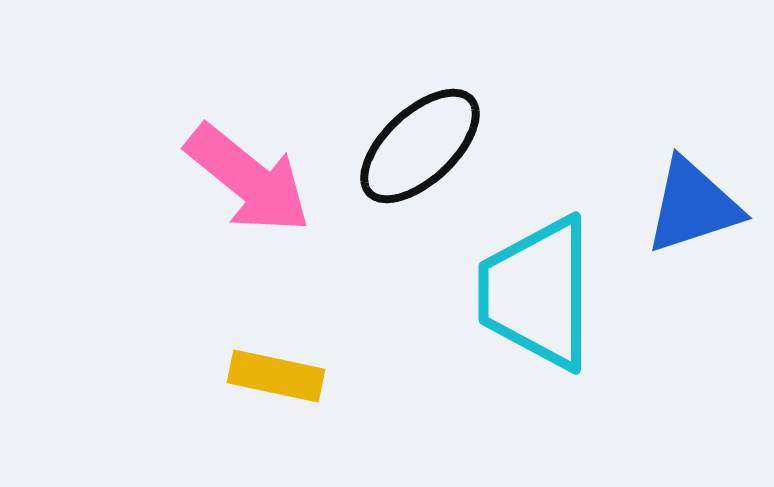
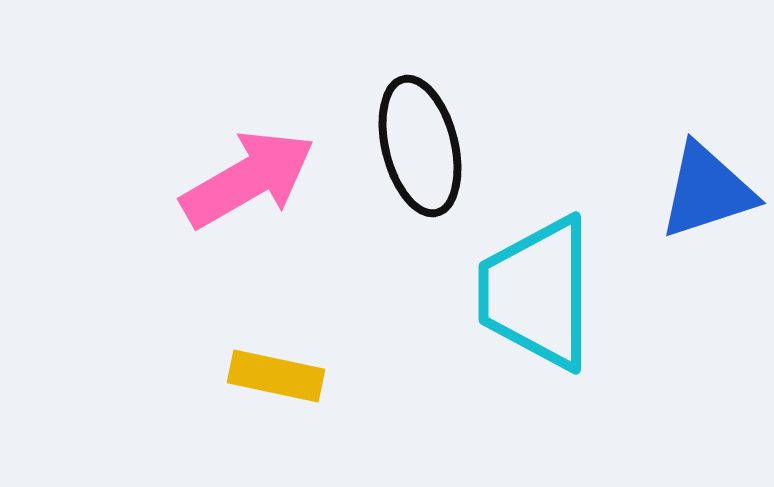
black ellipse: rotated 61 degrees counterclockwise
pink arrow: rotated 69 degrees counterclockwise
blue triangle: moved 14 px right, 15 px up
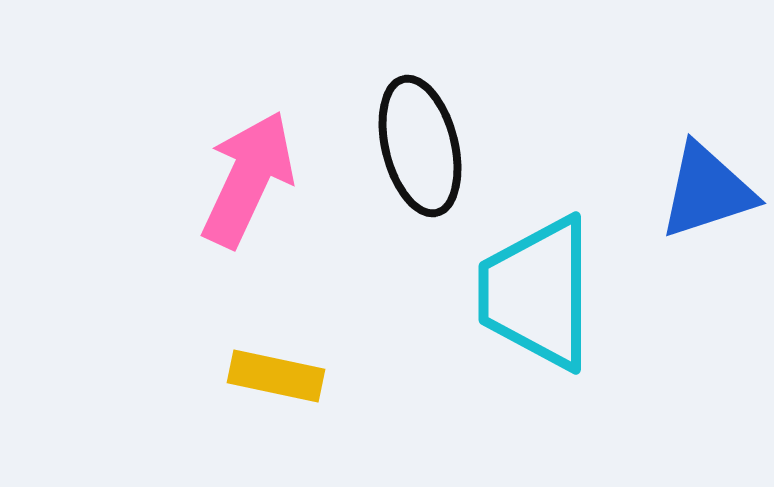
pink arrow: rotated 35 degrees counterclockwise
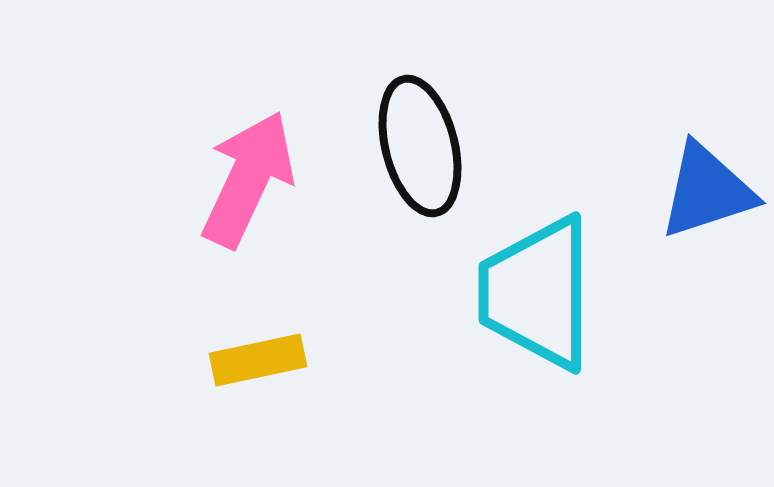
yellow rectangle: moved 18 px left, 16 px up; rotated 24 degrees counterclockwise
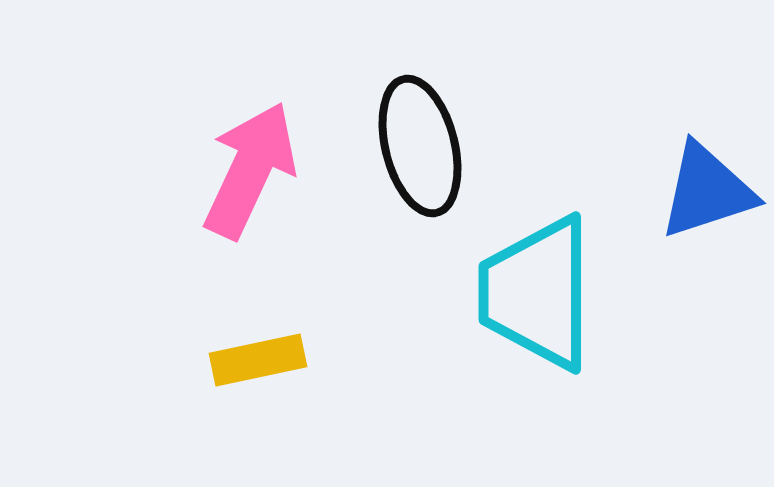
pink arrow: moved 2 px right, 9 px up
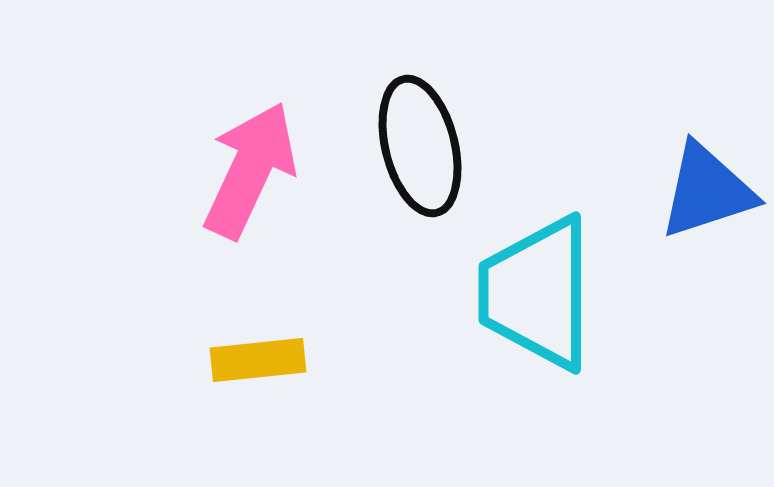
yellow rectangle: rotated 6 degrees clockwise
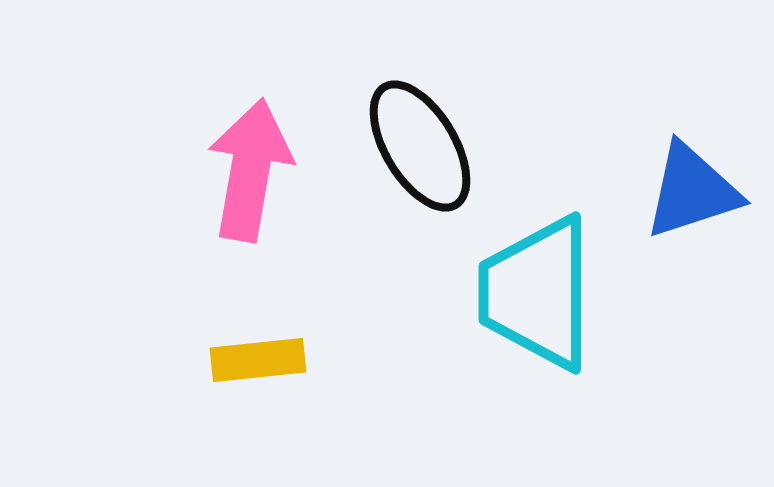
black ellipse: rotated 17 degrees counterclockwise
pink arrow: rotated 15 degrees counterclockwise
blue triangle: moved 15 px left
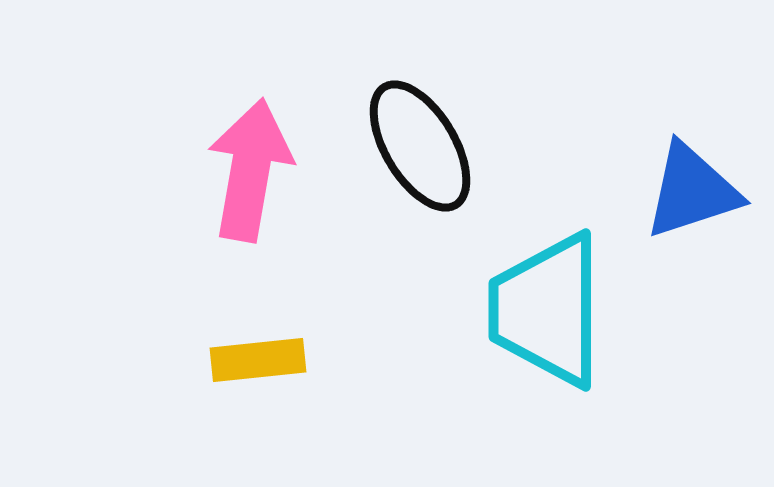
cyan trapezoid: moved 10 px right, 17 px down
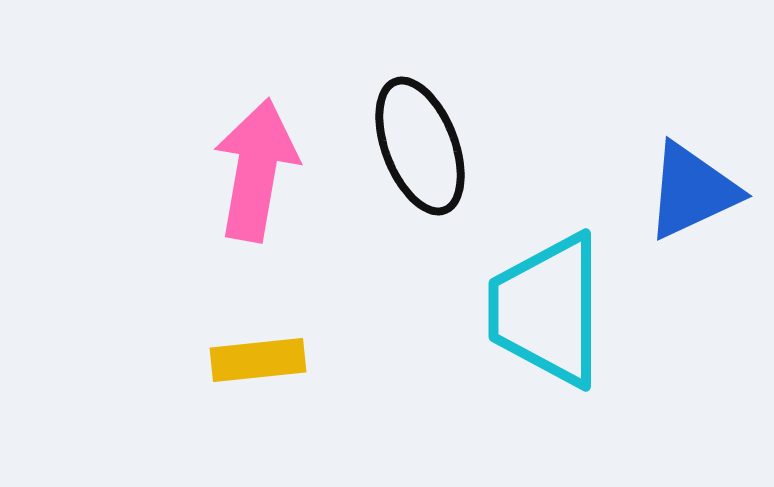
black ellipse: rotated 10 degrees clockwise
pink arrow: moved 6 px right
blue triangle: rotated 7 degrees counterclockwise
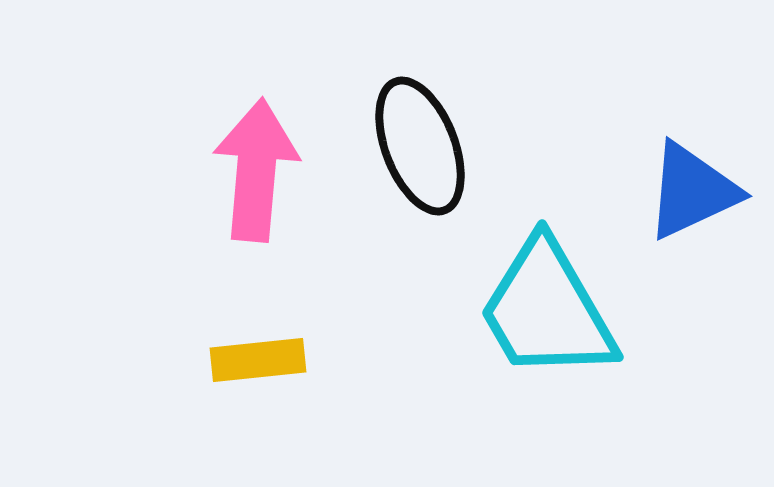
pink arrow: rotated 5 degrees counterclockwise
cyan trapezoid: rotated 30 degrees counterclockwise
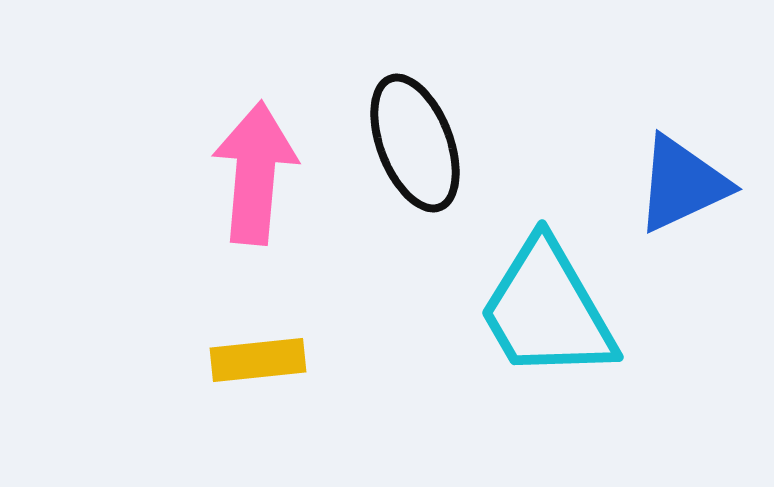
black ellipse: moved 5 px left, 3 px up
pink arrow: moved 1 px left, 3 px down
blue triangle: moved 10 px left, 7 px up
